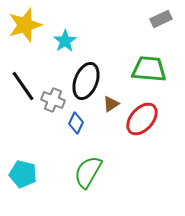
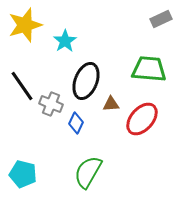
black line: moved 1 px left
gray cross: moved 2 px left, 4 px down
brown triangle: rotated 30 degrees clockwise
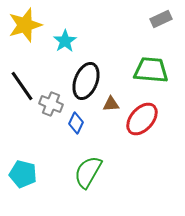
green trapezoid: moved 2 px right, 1 px down
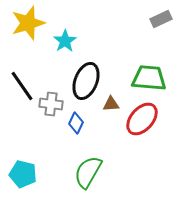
yellow star: moved 3 px right, 2 px up
green trapezoid: moved 2 px left, 8 px down
gray cross: rotated 15 degrees counterclockwise
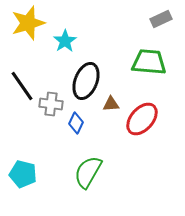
green trapezoid: moved 16 px up
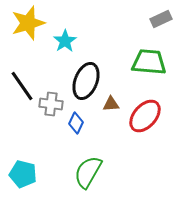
red ellipse: moved 3 px right, 3 px up
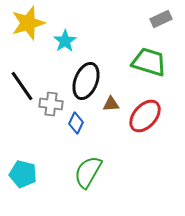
green trapezoid: rotated 12 degrees clockwise
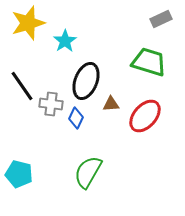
blue diamond: moved 5 px up
cyan pentagon: moved 4 px left
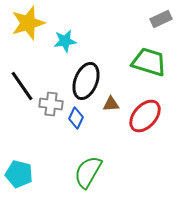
cyan star: rotated 25 degrees clockwise
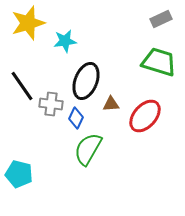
green trapezoid: moved 10 px right
green semicircle: moved 23 px up
